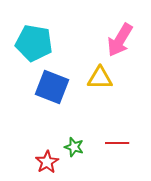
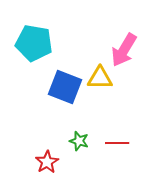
pink arrow: moved 4 px right, 10 px down
blue square: moved 13 px right
green star: moved 5 px right, 6 px up
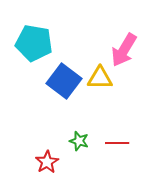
blue square: moved 1 px left, 6 px up; rotated 16 degrees clockwise
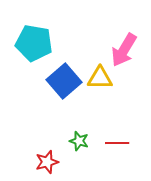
blue square: rotated 12 degrees clockwise
red star: rotated 15 degrees clockwise
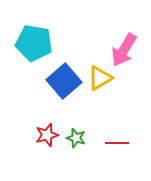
yellow triangle: rotated 32 degrees counterclockwise
green star: moved 3 px left, 3 px up
red star: moved 27 px up
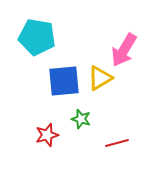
cyan pentagon: moved 3 px right, 6 px up
blue square: rotated 36 degrees clockwise
green star: moved 5 px right, 19 px up
red line: rotated 15 degrees counterclockwise
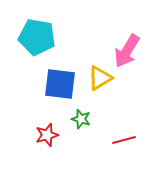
pink arrow: moved 3 px right, 1 px down
blue square: moved 4 px left, 3 px down; rotated 12 degrees clockwise
red line: moved 7 px right, 3 px up
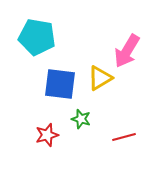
red line: moved 3 px up
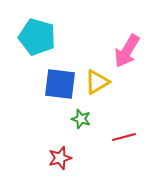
cyan pentagon: rotated 6 degrees clockwise
yellow triangle: moved 3 px left, 4 px down
red star: moved 13 px right, 23 px down
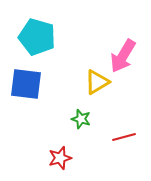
pink arrow: moved 4 px left, 5 px down
blue square: moved 34 px left
